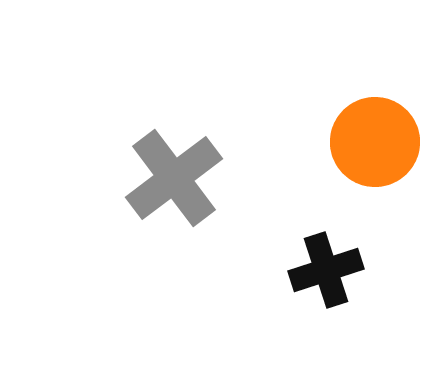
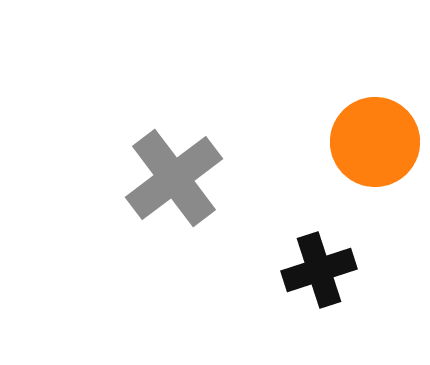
black cross: moved 7 px left
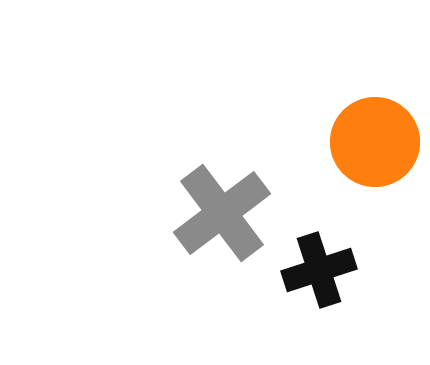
gray cross: moved 48 px right, 35 px down
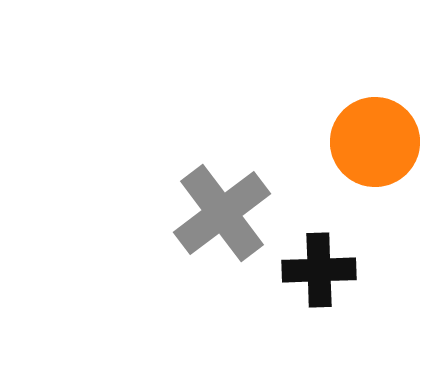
black cross: rotated 16 degrees clockwise
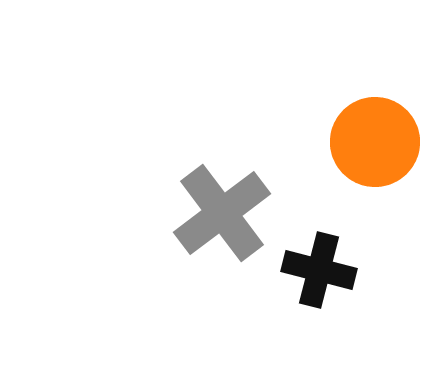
black cross: rotated 16 degrees clockwise
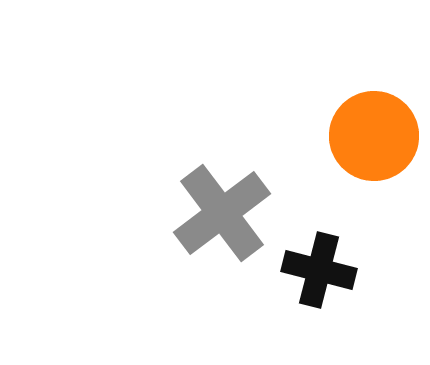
orange circle: moved 1 px left, 6 px up
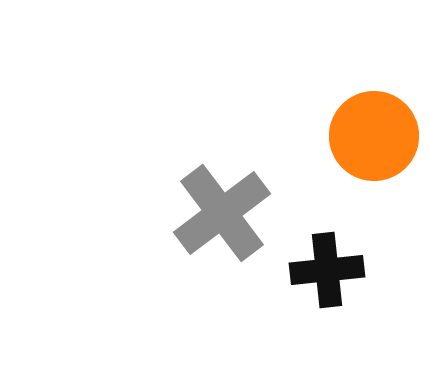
black cross: moved 8 px right; rotated 20 degrees counterclockwise
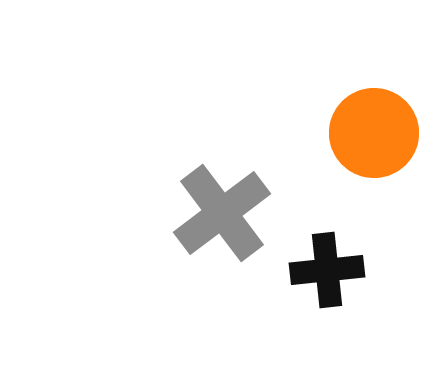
orange circle: moved 3 px up
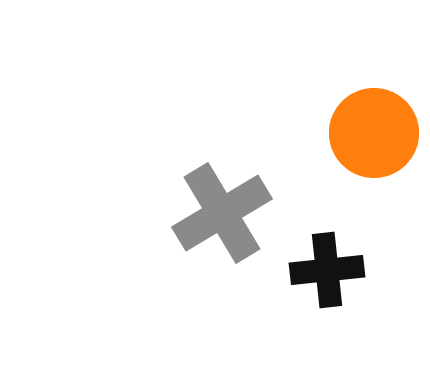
gray cross: rotated 6 degrees clockwise
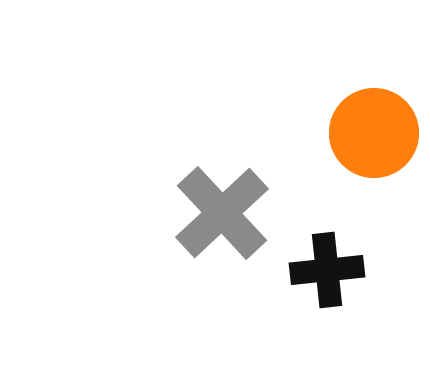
gray cross: rotated 12 degrees counterclockwise
